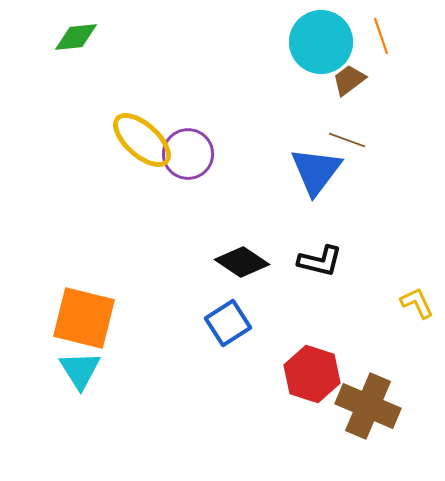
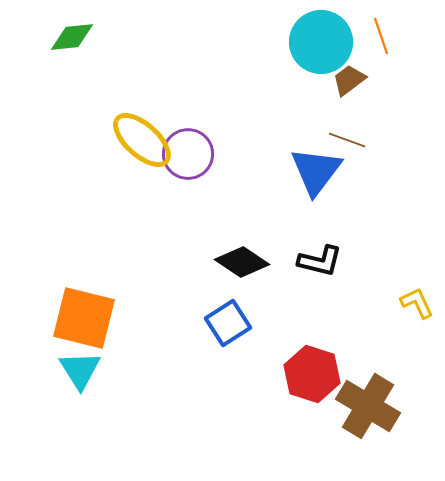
green diamond: moved 4 px left
brown cross: rotated 8 degrees clockwise
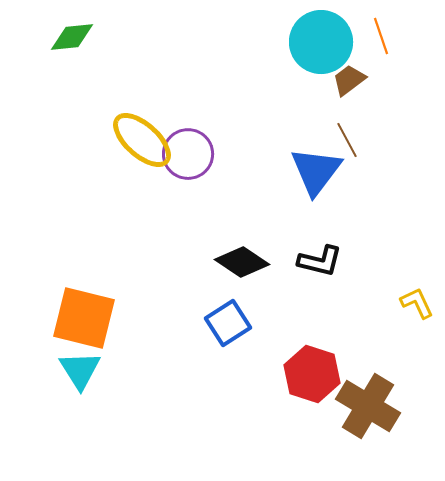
brown line: rotated 42 degrees clockwise
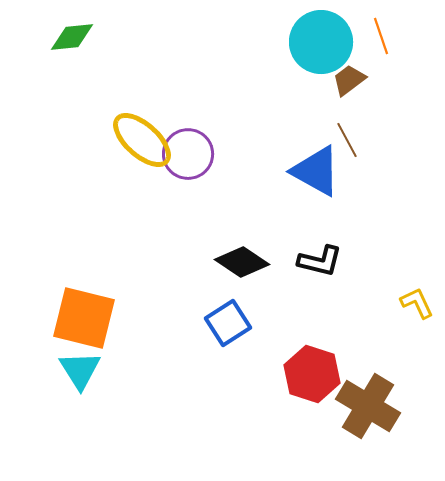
blue triangle: rotated 38 degrees counterclockwise
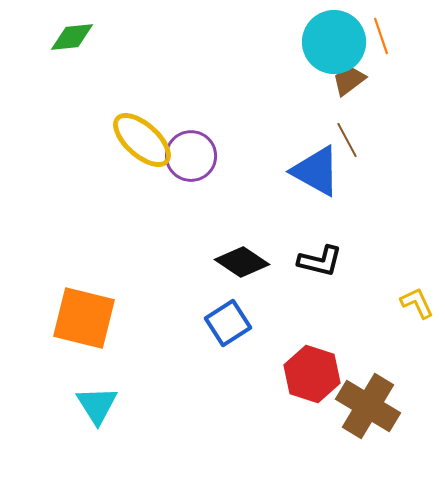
cyan circle: moved 13 px right
purple circle: moved 3 px right, 2 px down
cyan triangle: moved 17 px right, 35 px down
